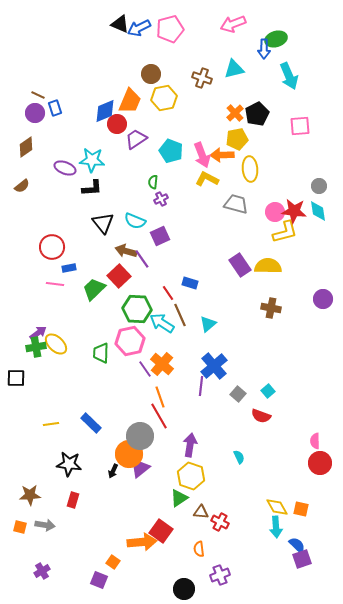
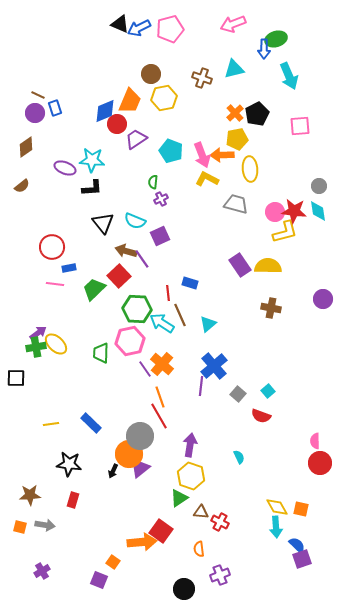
red line at (168, 293): rotated 28 degrees clockwise
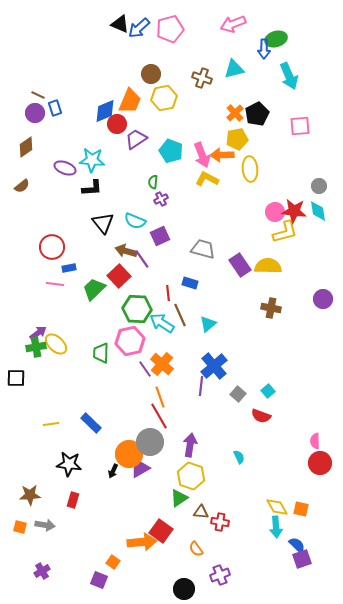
blue arrow at (139, 28): rotated 15 degrees counterclockwise
gray trapezoid at (236, 204): moved 33 px left, 45 px down
gray circle at (140, 436): moved 10 px right, 6 px down
purple triangle at (140, 468): rotated 10 degrees clockwise
red cross at (220, 522): rotated 18 degrees counterclockwise
orange semicircle at (199, 549): moved 3 px left; rotated 28 degrees counterclockwise
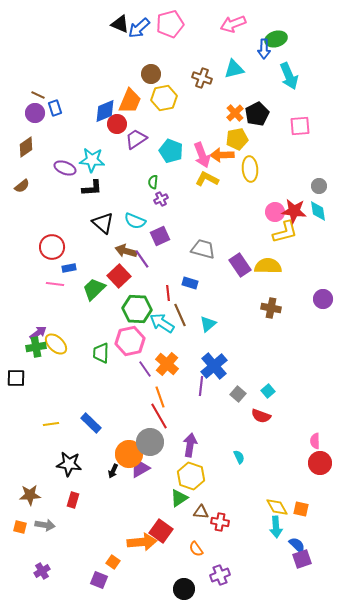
pink pentagon at (170, 29): moved 5 px up
black triangle at (103, 223): rotated 10 degrees counterclockwise
orange cross at (162, 364): moved 5 px right
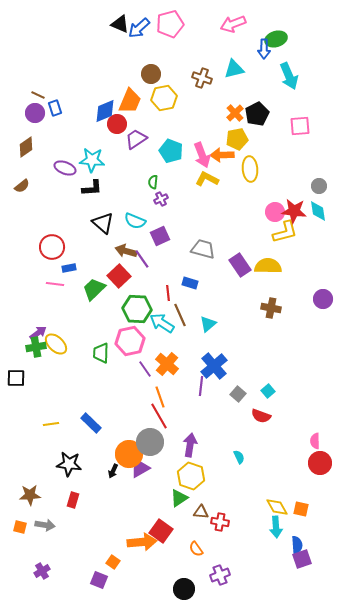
blue semicircle at (297, 545): rotated 42 degrees clockwise
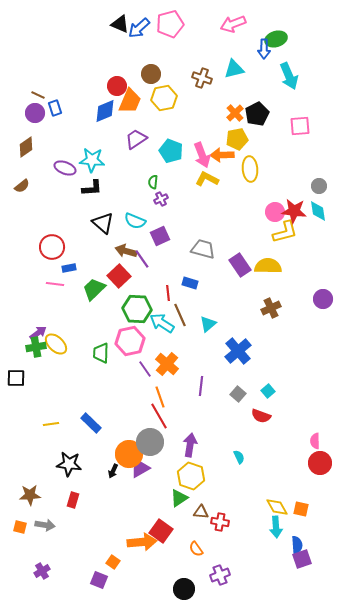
red circle at (117, 124): moved 38 px up
brown cross at (271, 308): rotated 36 degrees counterclockwise
blue cross at (214, 366): moved 24 px right, 15 px up
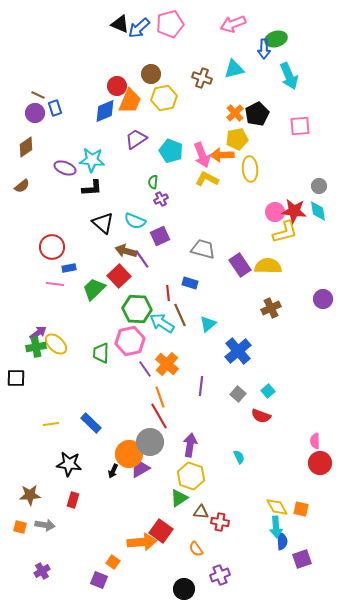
blue semicircle at (297, 545): moved 15 px left, 4 px up
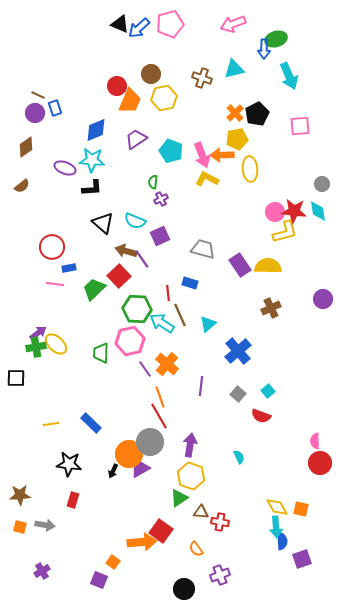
blue diamond at (105, 111): moved 9 px left, 19 px down
gray circle at (319, 186): moved 3 px right, 2 px up
brown star at (30, 495): moved 10 px left
